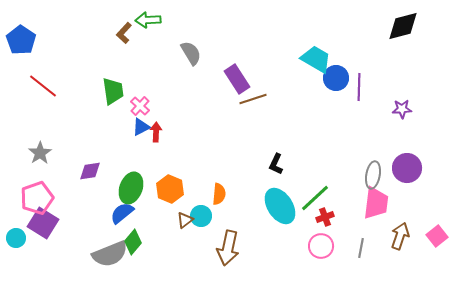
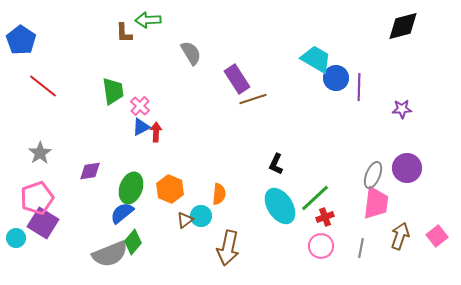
brown L-shape at (124, 33): rotated 45 degrees counterclockwise
gray ellipse at (373, 175): rotated 12 degrees clockwise
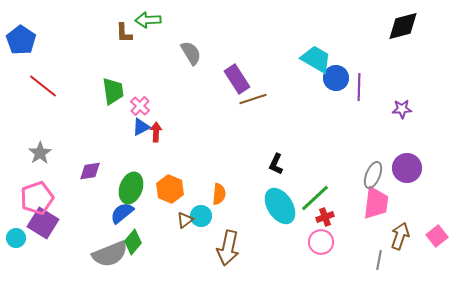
pink circle at (321, 246): moved 4 px up
gray line at (361, 248): moved 18 px right, 12 px down
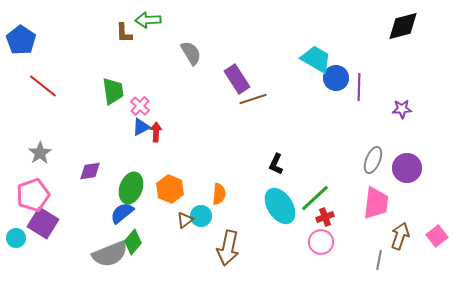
gray ellipse at (373, 175): moved 15 px up
pink pentagon at (37, 198): moved 4 px left, 3 px up
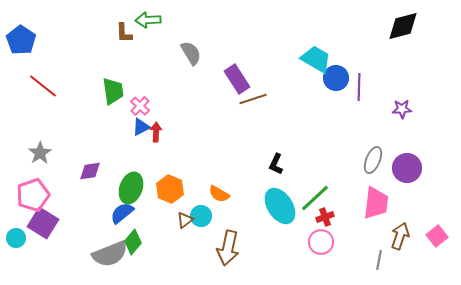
orange semicircle at (219, 194): rotated 115 degrees clockwise
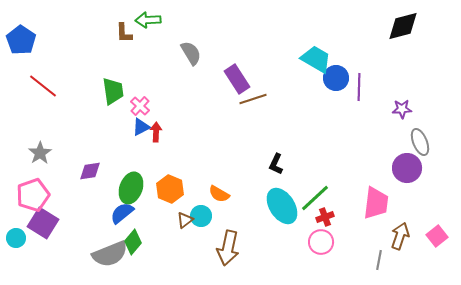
gray ellipse at (373, 160): moved 47 px right, 18 px up; rotated 44 degrees counterclockwise
cyan ellipse at (280, 206): moved 2 px right
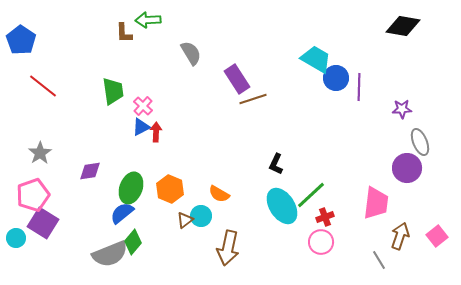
black diamond at (403, 26): rotated 24 degrees clockwise
pink cross at (140, 106): moved 3 px right
green line at (315, 198): moved 4 px left, 3 px up
gray line at (379, 260): rotated 42 degrees counterclockwise
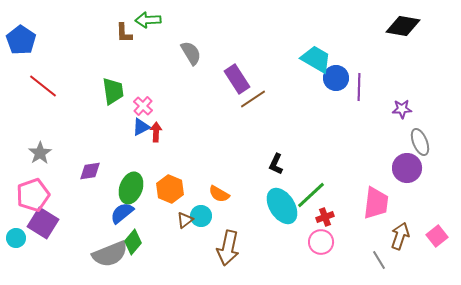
brown line at (253, 99): rotated 16 degrees counterclockwise
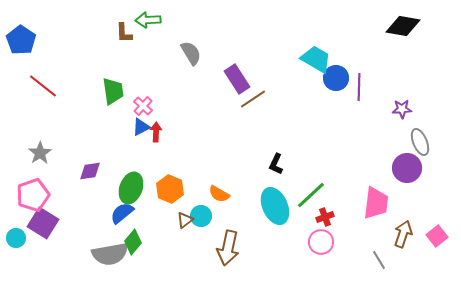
cyan ellipse at (282, 206): moved 7 px left; rotated 9 degrees clockwise
brown arrow at (400, 236): moved 3 px right, 2 px up
gray semicircle at (110, 254): rotated 12 degrees clockwise
